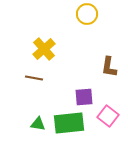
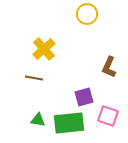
brown L-shape: rotated 15 degrees clockwise
purple square: rotated 12 degrees counterclockwise
pink square: rotated 20 degrees counterclockwise
green triangle: moved 4 px up
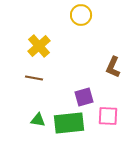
yellow circle: moved 6 px left, 1 px down
yellow cross: moved 5 px left, 3 px up
brown L-shape: moved 4 px right
pink square: rotated 15 degrees counterclockwise
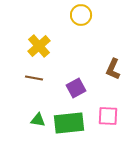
brown L-shape: moved 2 px down
purple square: moved 8 px left, 9 px up; rotated 12 degrees counterclockwise
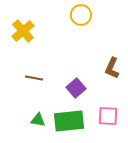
yellow cross: moved 16 px left, 15 px up
brown L-shape: moved 1 px left, 1 px up
purple square: rotated 12 degrees counterclockwise
green rectangle: moved 2 px up
